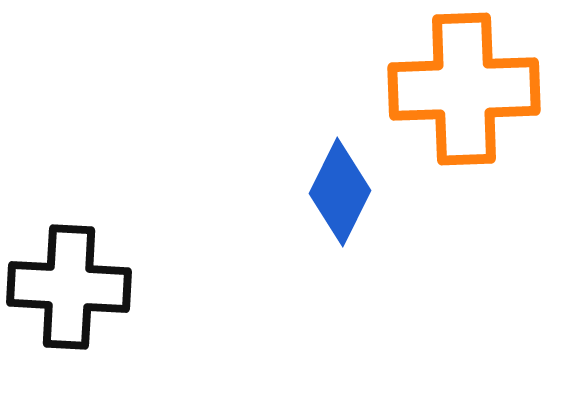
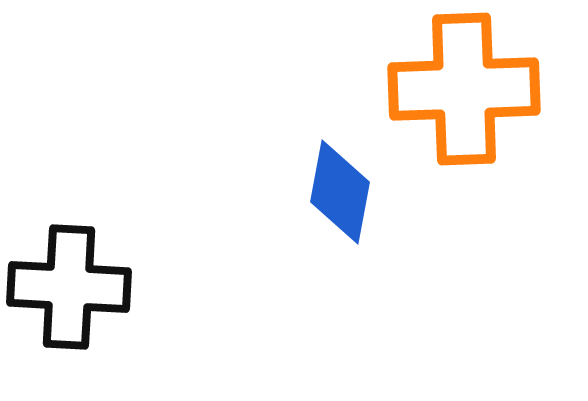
blue diamond: rotated 16 degrees counterclockwise
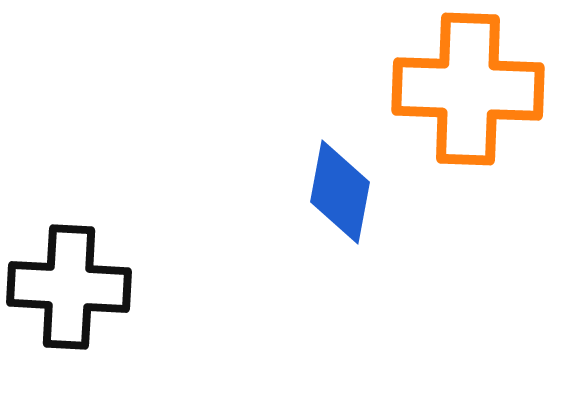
orange cross: moved 4 px right; rotated 4 degrees clockwise
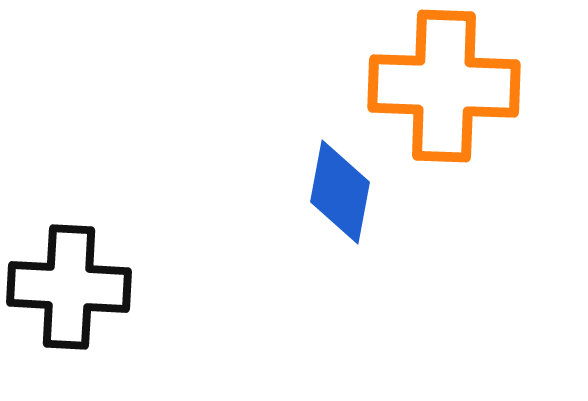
orange cross: moved 24 px left, 3 px up
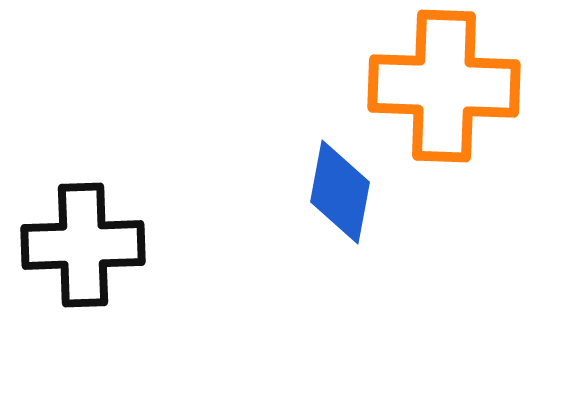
black cross: moved 14 px right, 42 px up; rotated 5 degrees counterclockwise
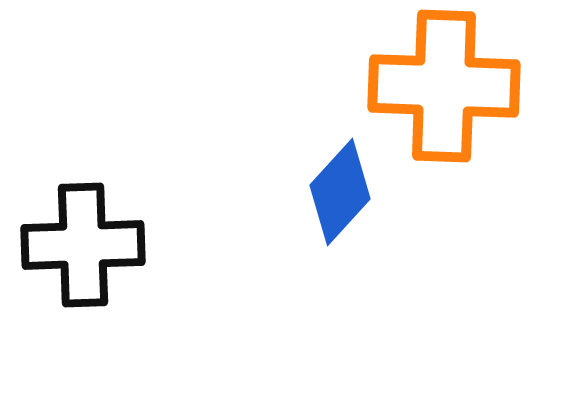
blue diamond: rotated 32 degrees clockwise
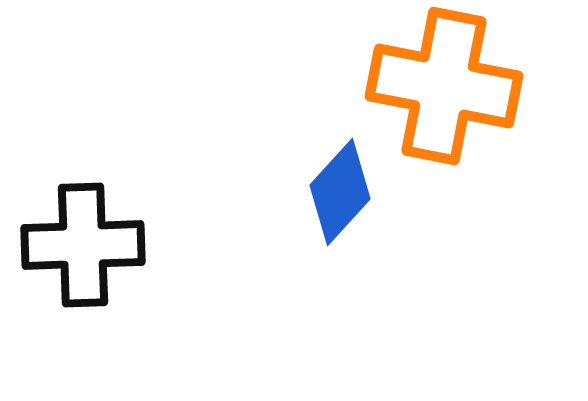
orange cross: rotated 9 degrees clockwise
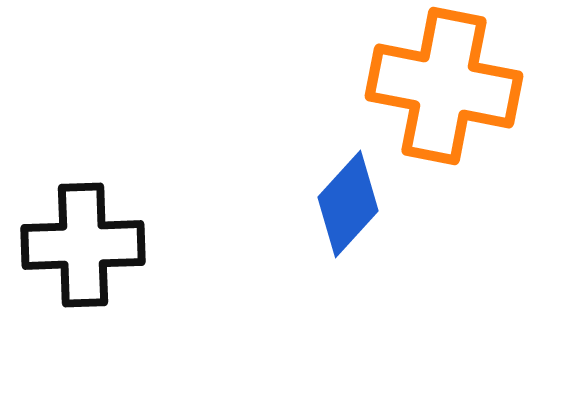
blue diamond: moved 8 px right, 12 px down
